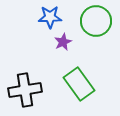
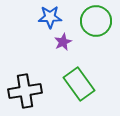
black cross: moved 1 px down
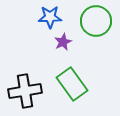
green rectangle: moved 7 px left
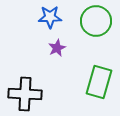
purple star: moved 6 px left, 6 px down
green rectangle: moved 27 px right, 2 px up; rotated 52 degrees clockwise
black cross: moved 3 px down; rotated 12 degrees clockwise
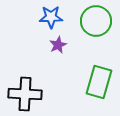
blue star: moved 1 px right
purple star: moved 1 px right, 3 px up
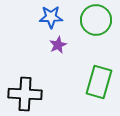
green circle: moved 1 px up
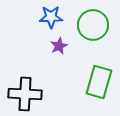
green circle: moved 3 px left, 5 px down
purple star: moved 1 px right, 1 px down
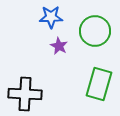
green circle: moved 2 px right, 6 px down
purple star: rotated 18 degrees counterclockwise
green rectangle: moved 2 px down
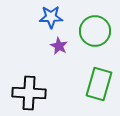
black cross: moved 4 px right, 1 px up
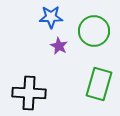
green circle: moved 1 px left
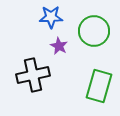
green rectangle: moved 2 px down
black cross: moved 4 px right, 18 px up; rotated 16 degrees counterclockwise
